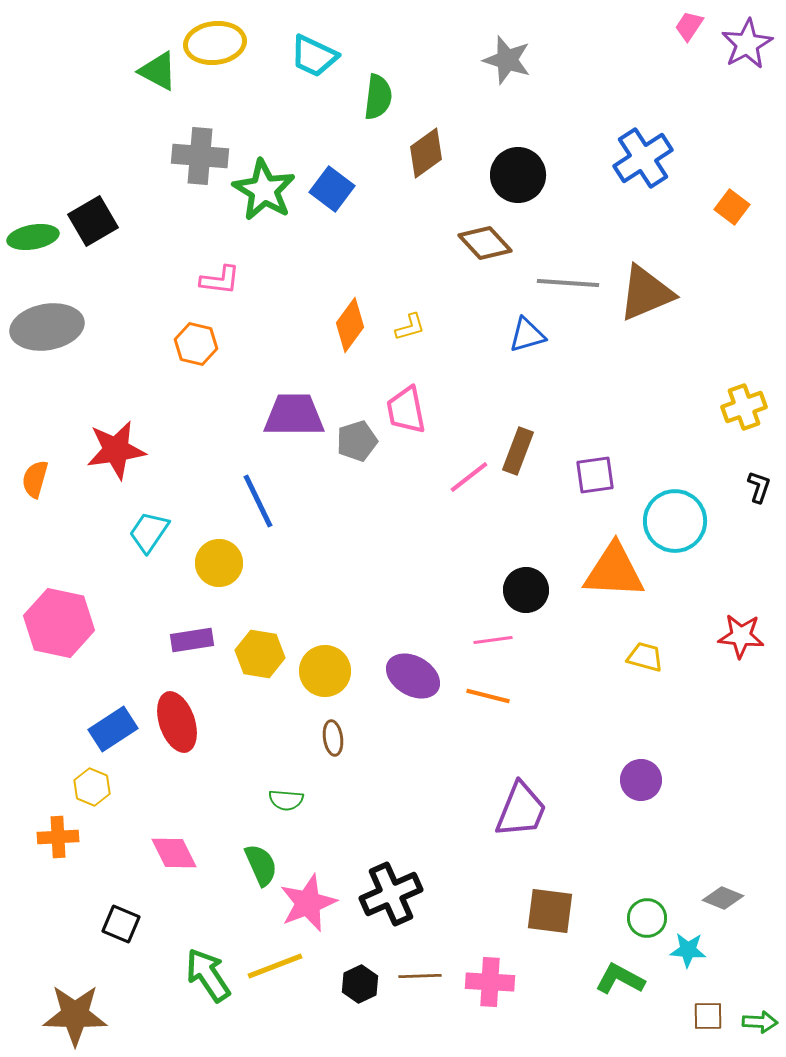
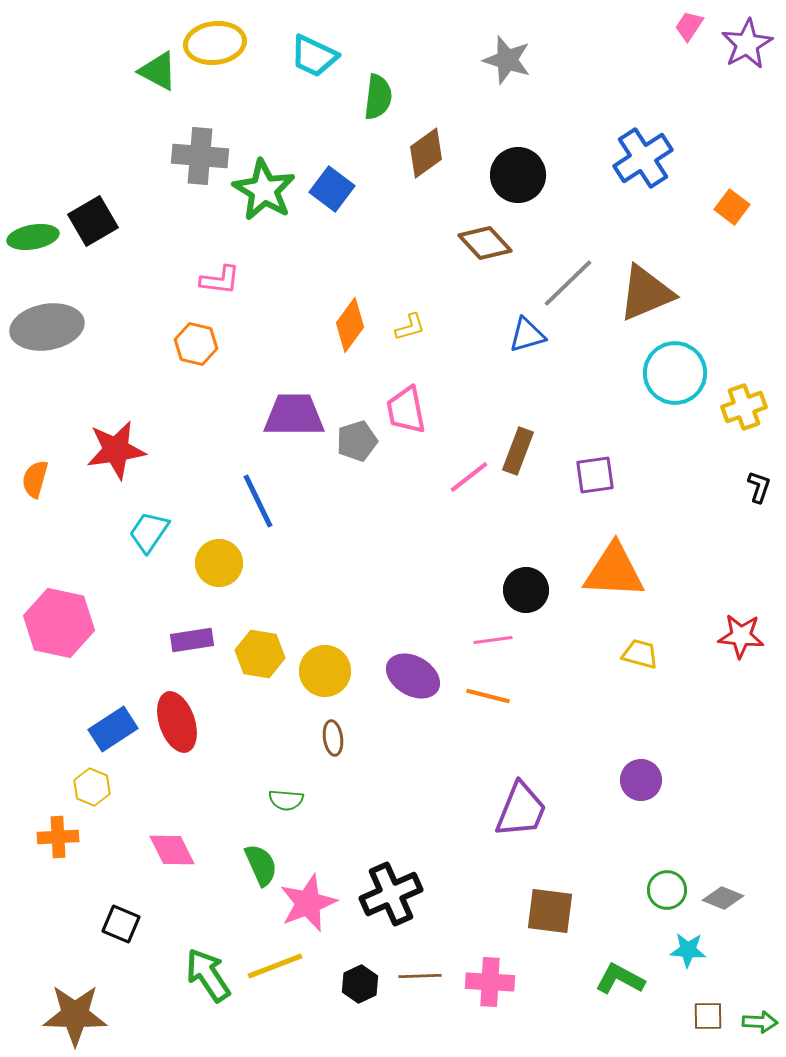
gray line at (568, 283): rotated 48 degrees counterclockwise
cyan circle at (675, 521): moved 148 px up
yellow trapezoid at (645, 657): moved 5 px left, 3 px up
pink diamond at (174, 853): moved 2 px left, 3 px up
green circle at (647, 918): moved 20 px right, 28 px up
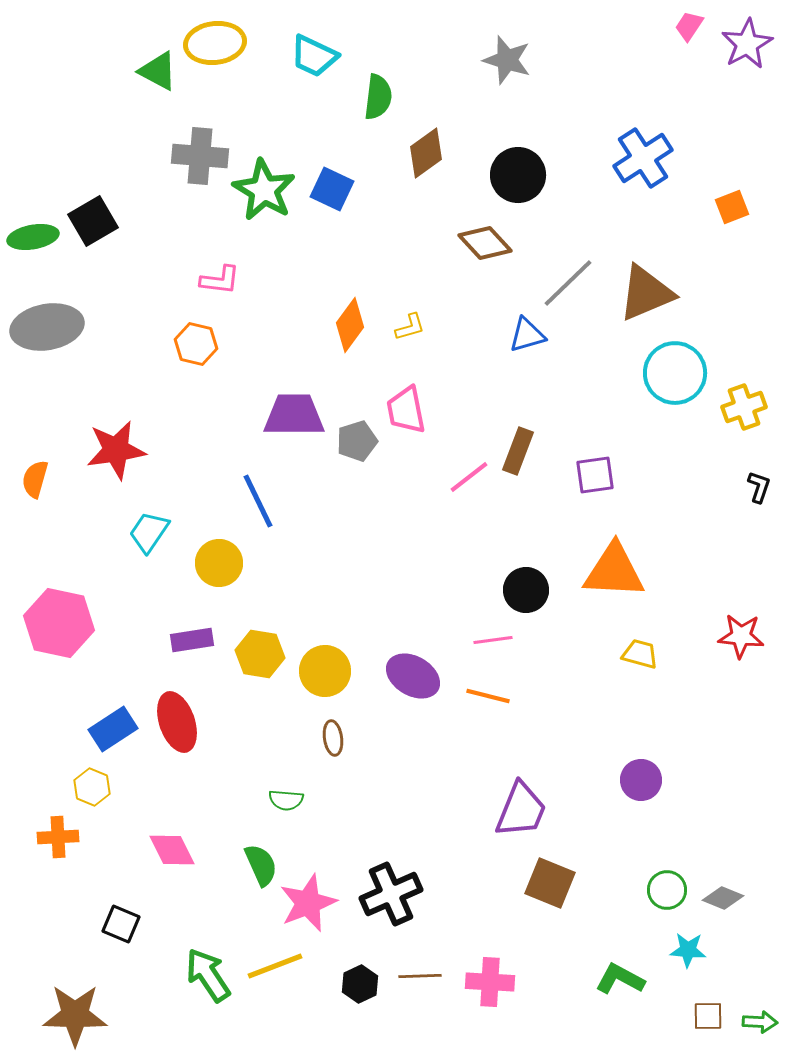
blue square at (332, 189): rotated 12 degrees counterclockwise
orange square at (732, 207): rotated 32 degrees clockwise
brown square at (550, 911): moved 28 px up; rotated 15 degrees clockwise
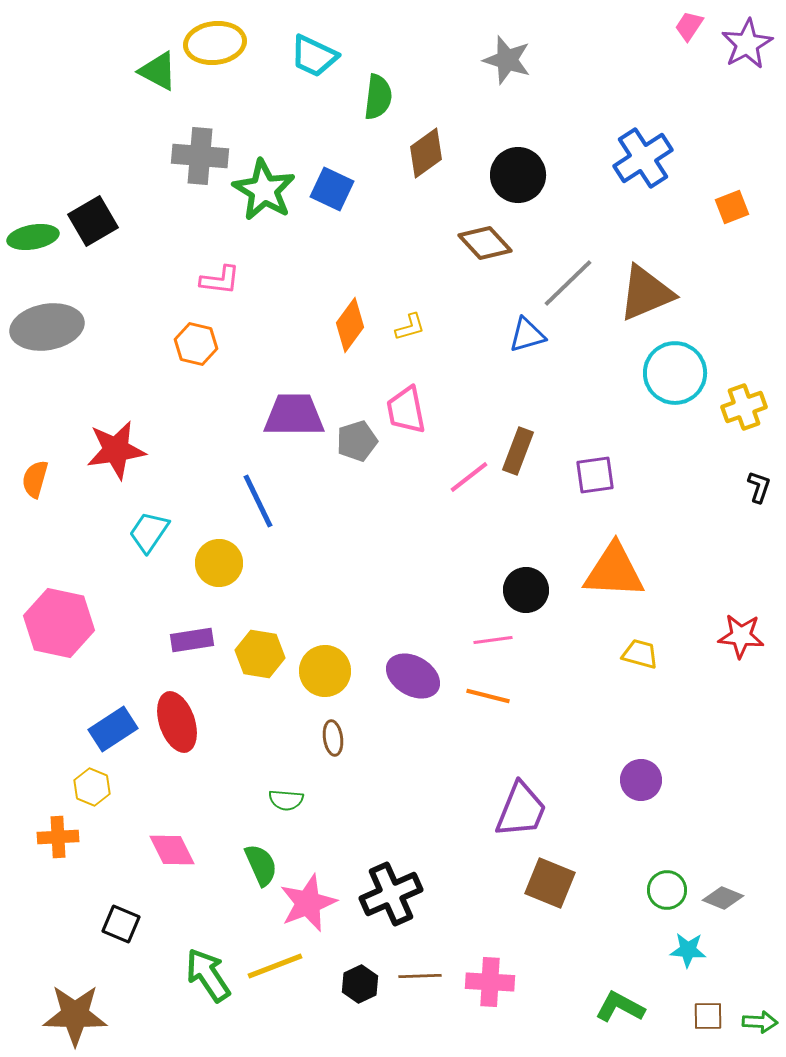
green L-shape at (620, 979): moved 28 px down
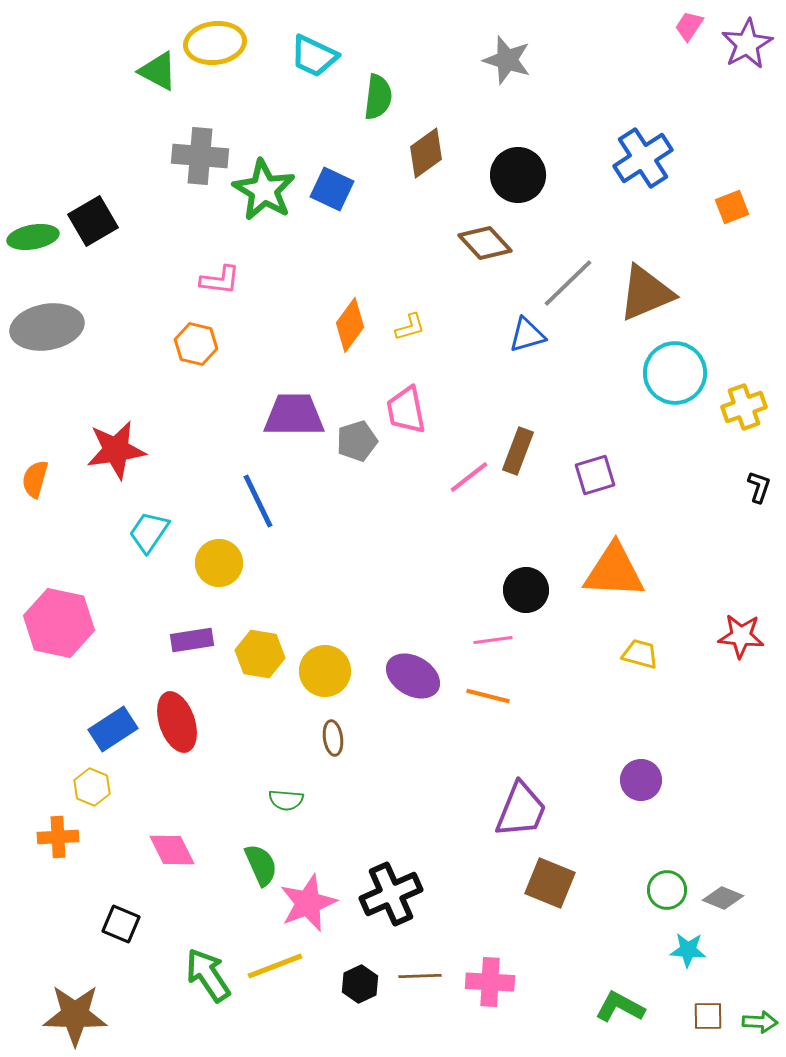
purple square at (595, 475): rotated 9 degrees counterclockwise
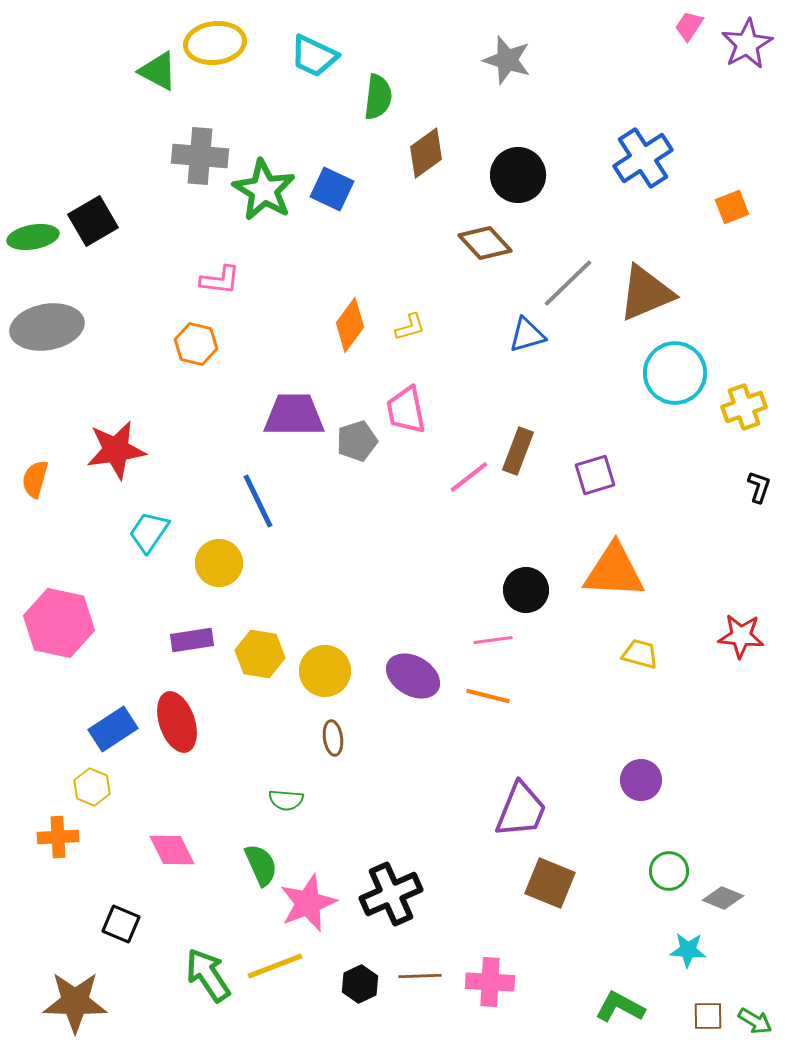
green circle at (667, 890): moved 2 px right, 19 px up
brown star at (75, 1015): moved 13 px up
green arrow at (760, 1022): moved 5 px left, 1 px up; rotated 28 degrees clockwise
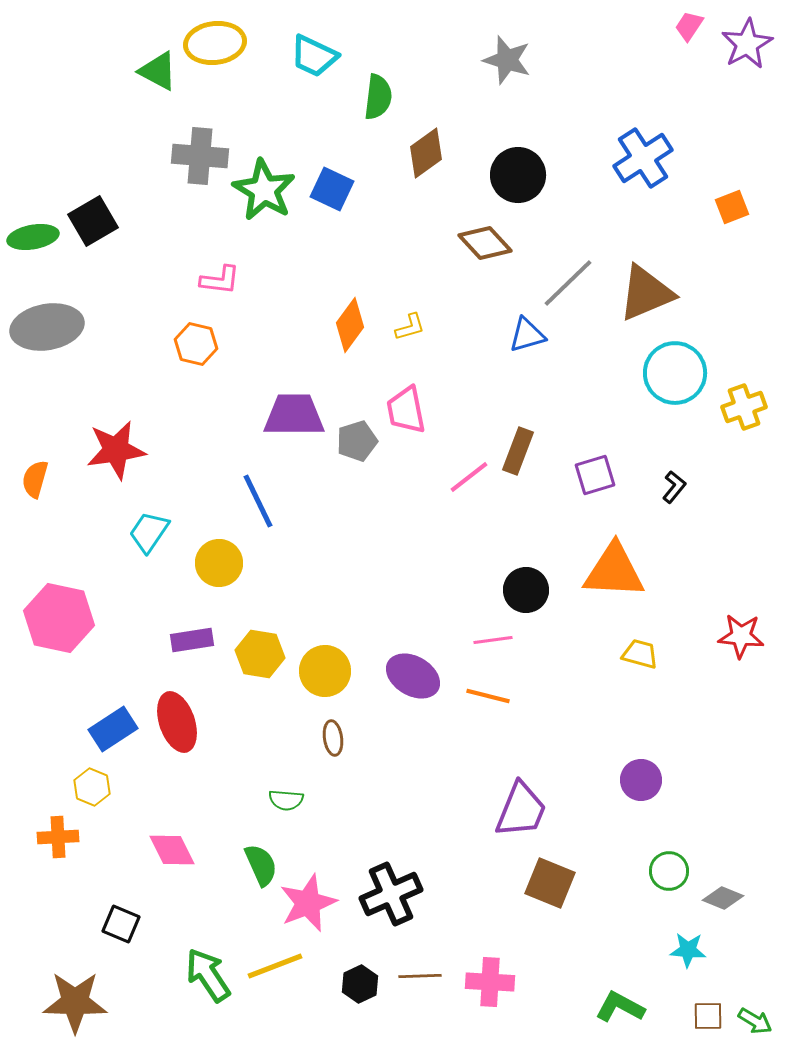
black L-shape at (759, 487): moved 85 px left; rotated 20 degrees clockwise
pink hexagon at (59, 623): moved 5 px up
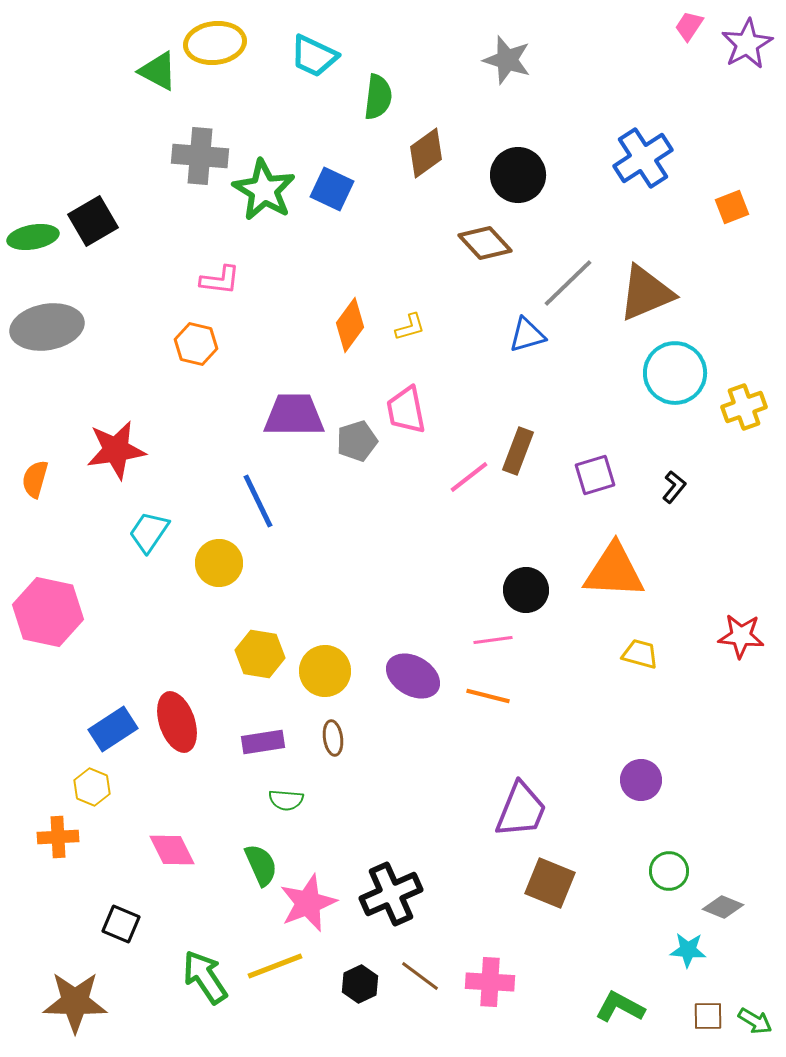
pink hexagon at (59, 618): moved 11 px left, 6 px up
purple rectangle at (192, 640): moved 71 px right, 102 px down
gray diamond at (723, 898): moved 9 px down
green arrow at (208, 975): moved 3 px left, 2 px down
brown line at (420, 976): rotated 39 degrees clockwise
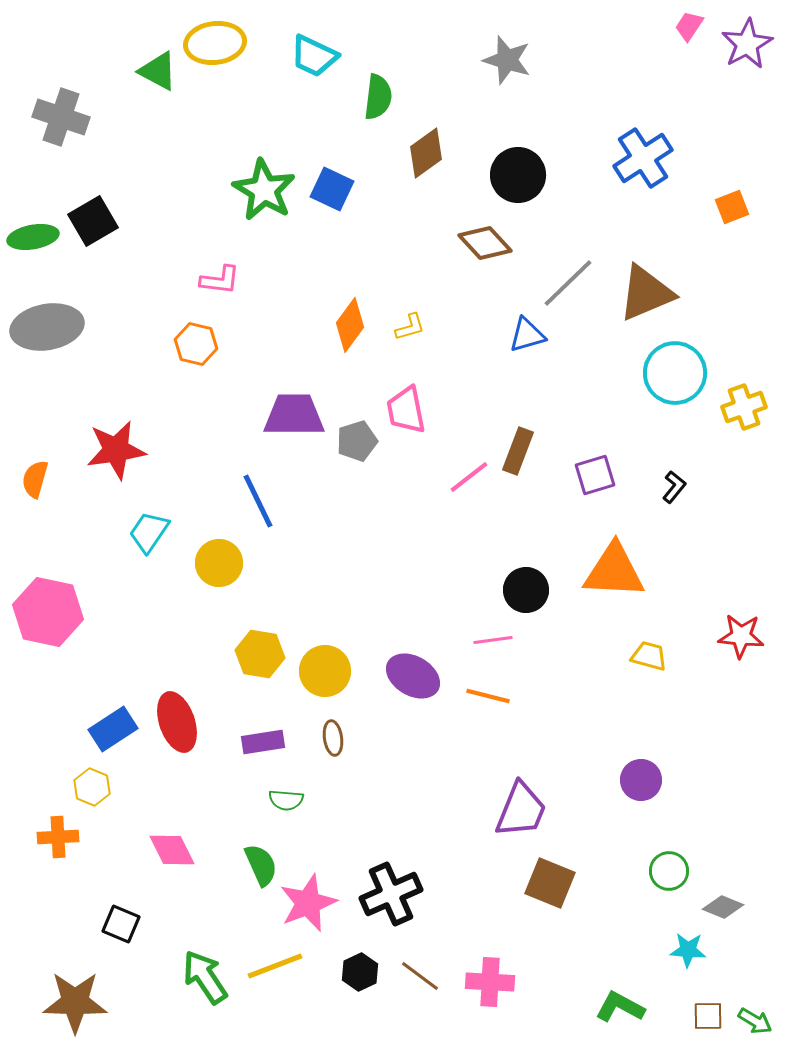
gray cross at (200, 156): moved 139 px left, 39 px up; rotated 14 degrees clockwise
yellow trapezoid at (640, 654): moved 9 px right, 2 px down
black hexagon at (360, 984): moved 12 px up
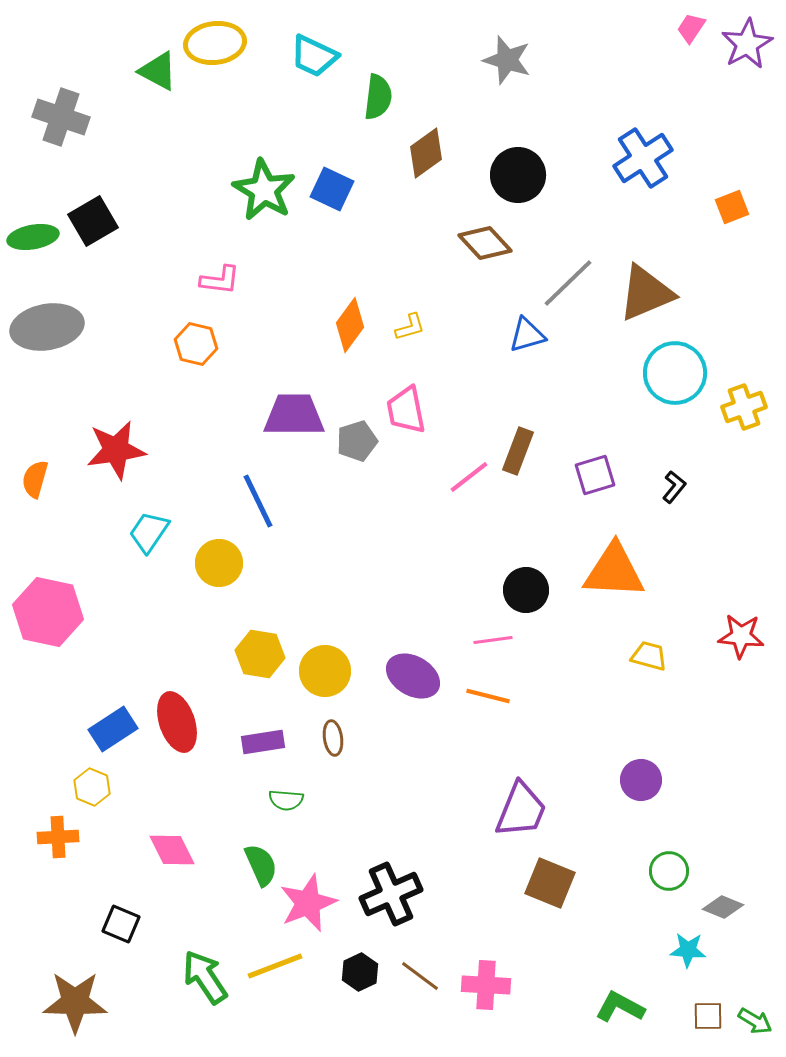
pink trapezoid at (689, 26): moved 2 px right, 2 px down
pink cross at (490, 982): moved 4 px left, 3 px down
